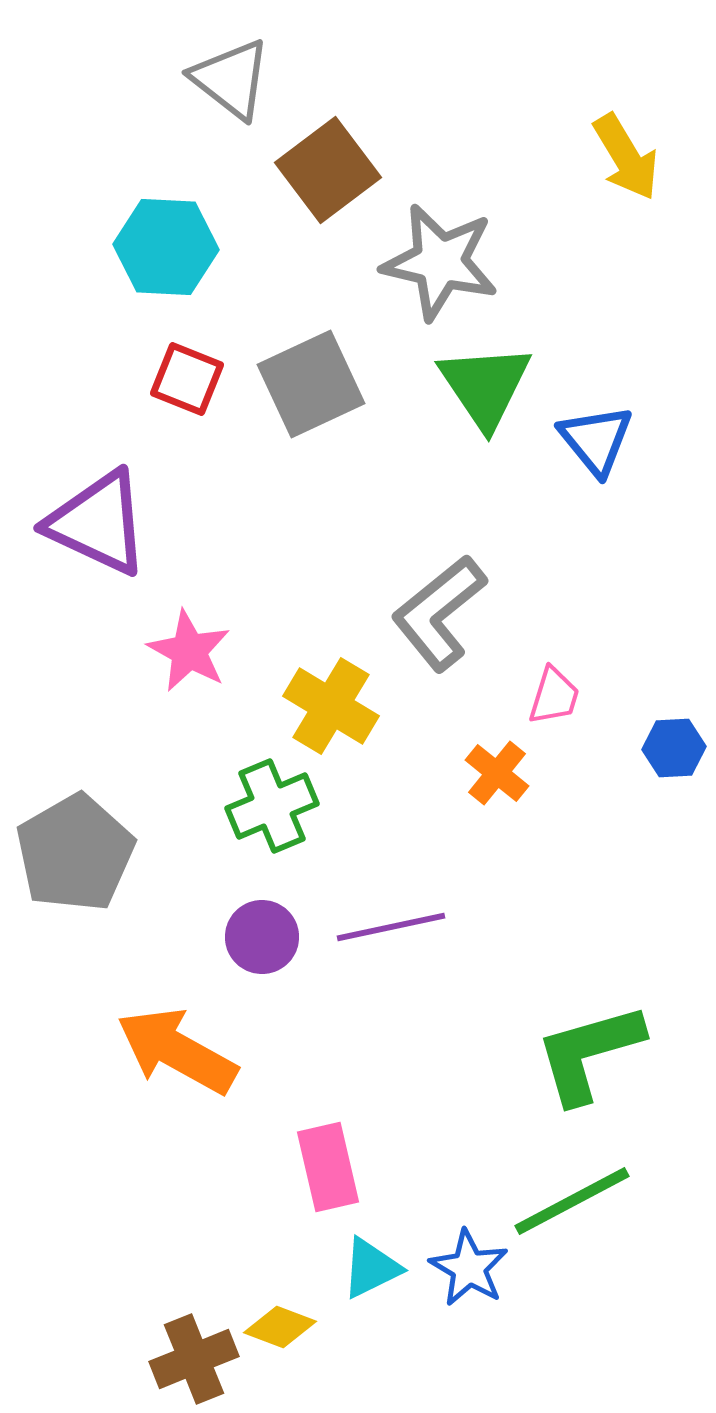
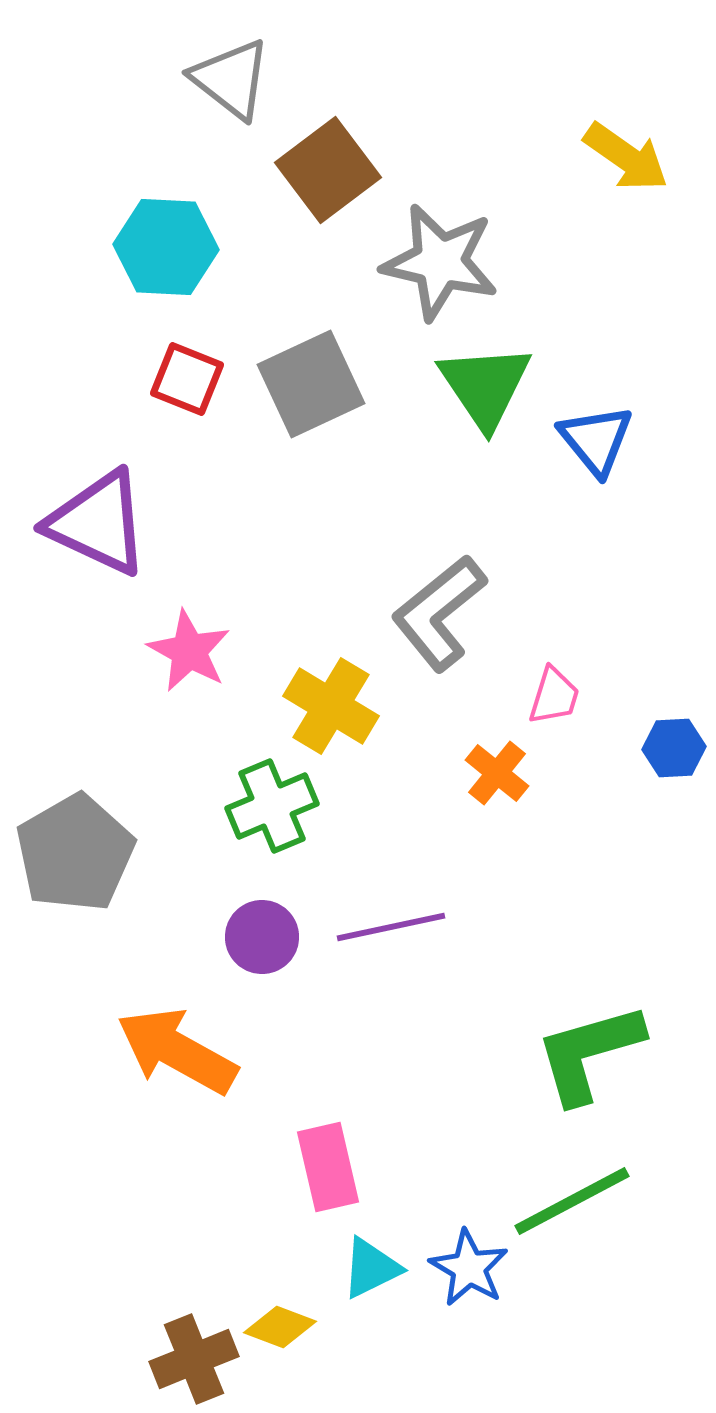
yellow arrow: rotated 24 degrees counterclockwise
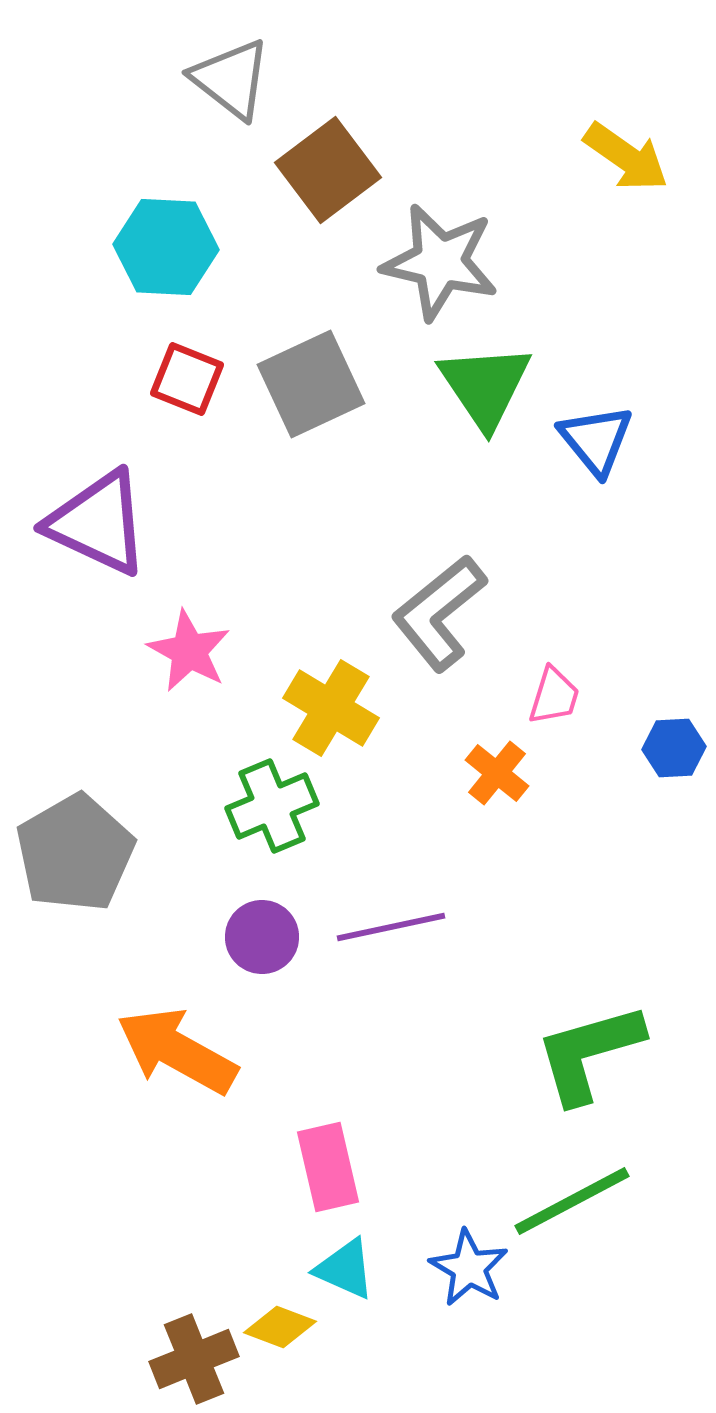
yellow cross: moved 2 px down
cyan triangle: moved 26 px left, 1 px down; rotated 50 degrees clockwise
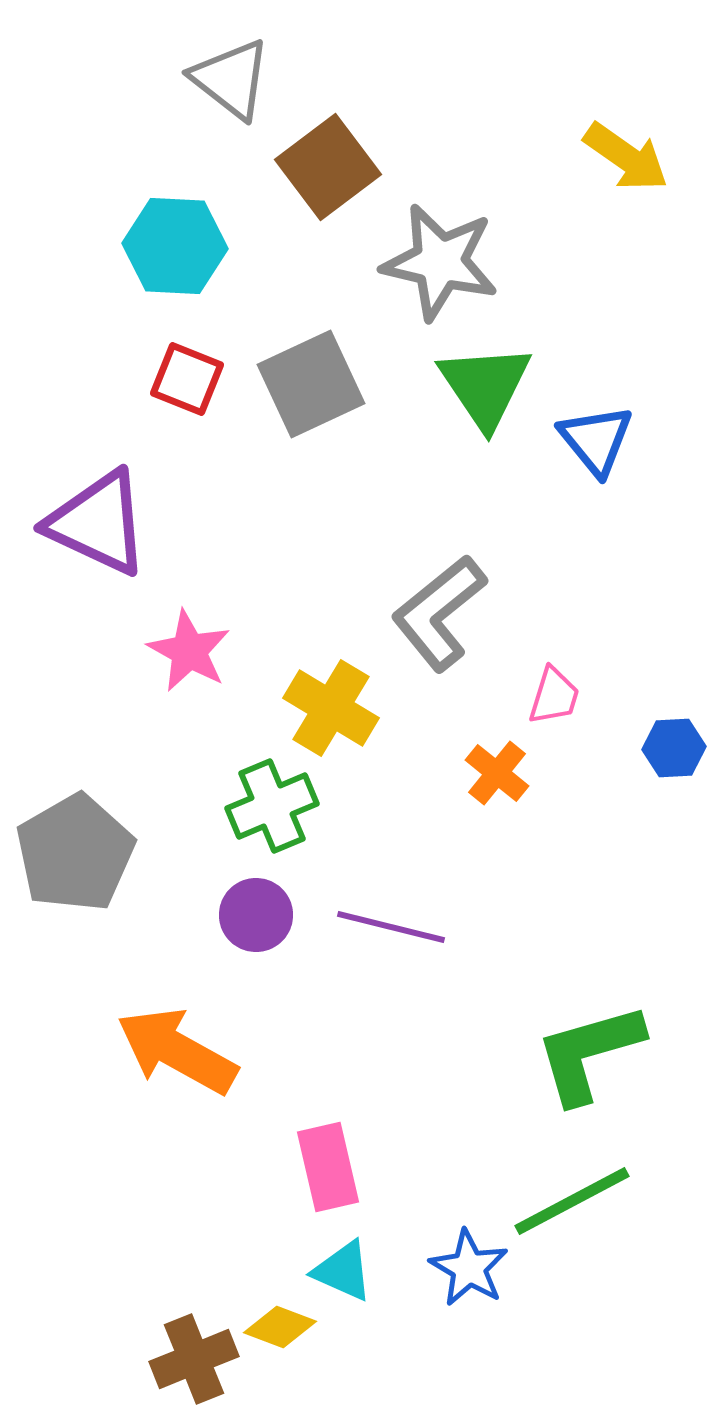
brown square: moved 3 px up
cyan hexagon: moved 9 px right, 1 px up
purple line: rotated 26 degrees clockwise
purple circle: moved 6 px left, 22 px up
cyan triangle: moved 2 px left, 2 px down
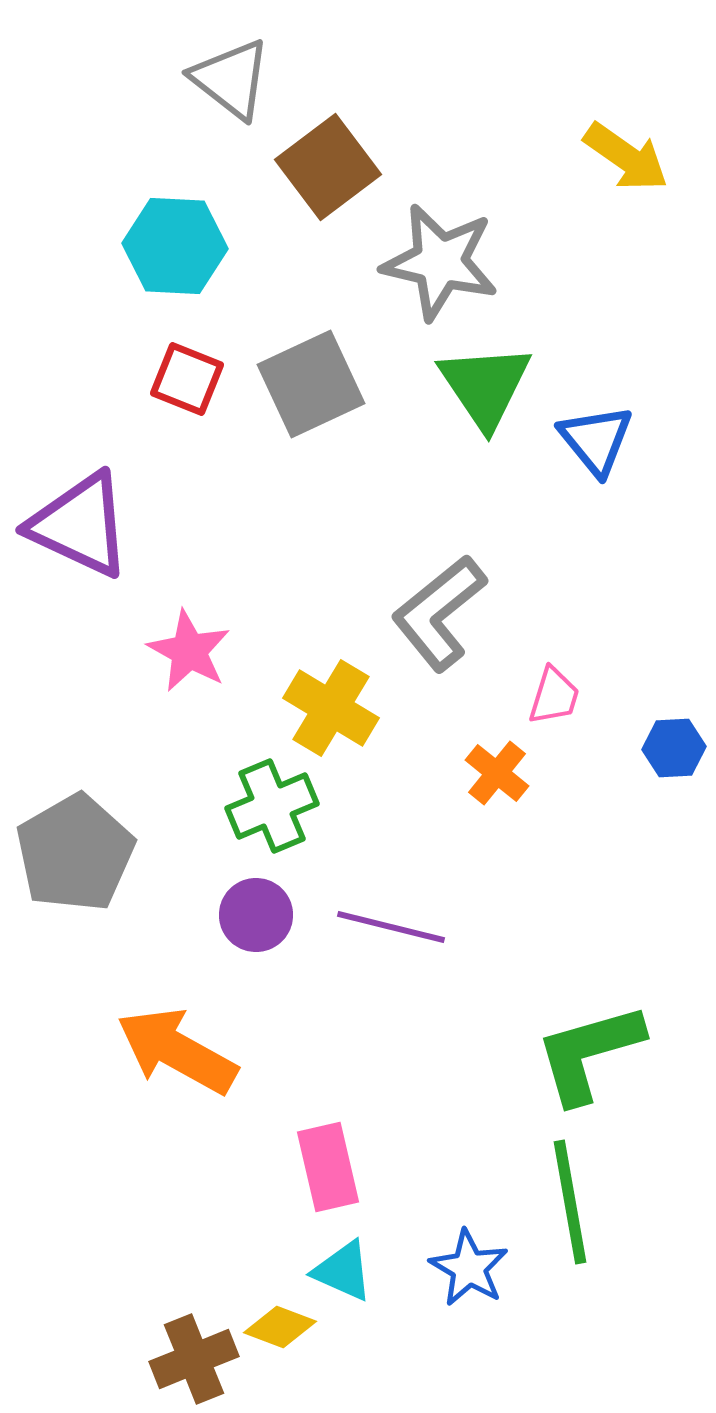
purple triangle: moved 18 px left, 2 px down
green line: moved 2 px left, 1 px down; rotated 72 degrees counterclockwise
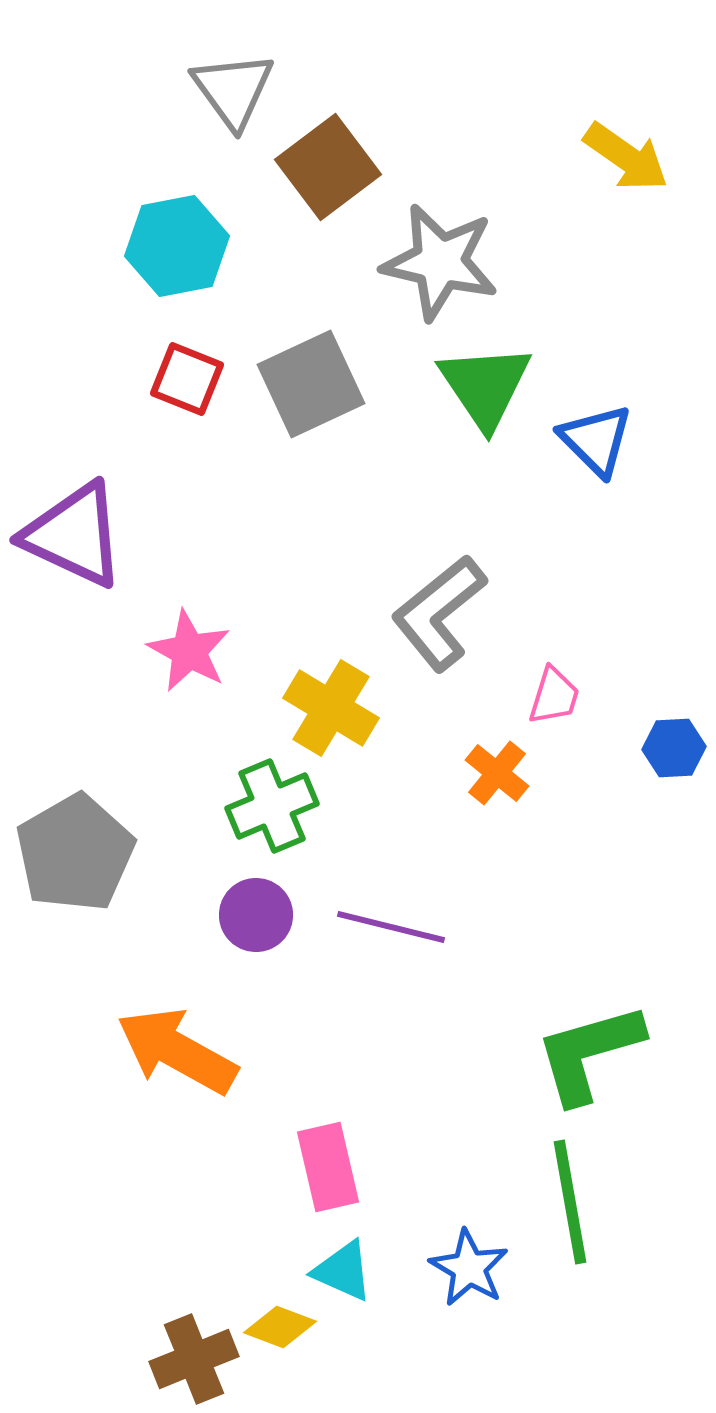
gray triangle: moved 2 px right, 11 px down; rotated 16 degrees clockwise
cyan hexagon: moved 2 px right; rotated 14 degrees counterclockwise
blue triangle: rotated 6 degrees counterclockwise
purple triangle: moved 6 px left, 10 px down
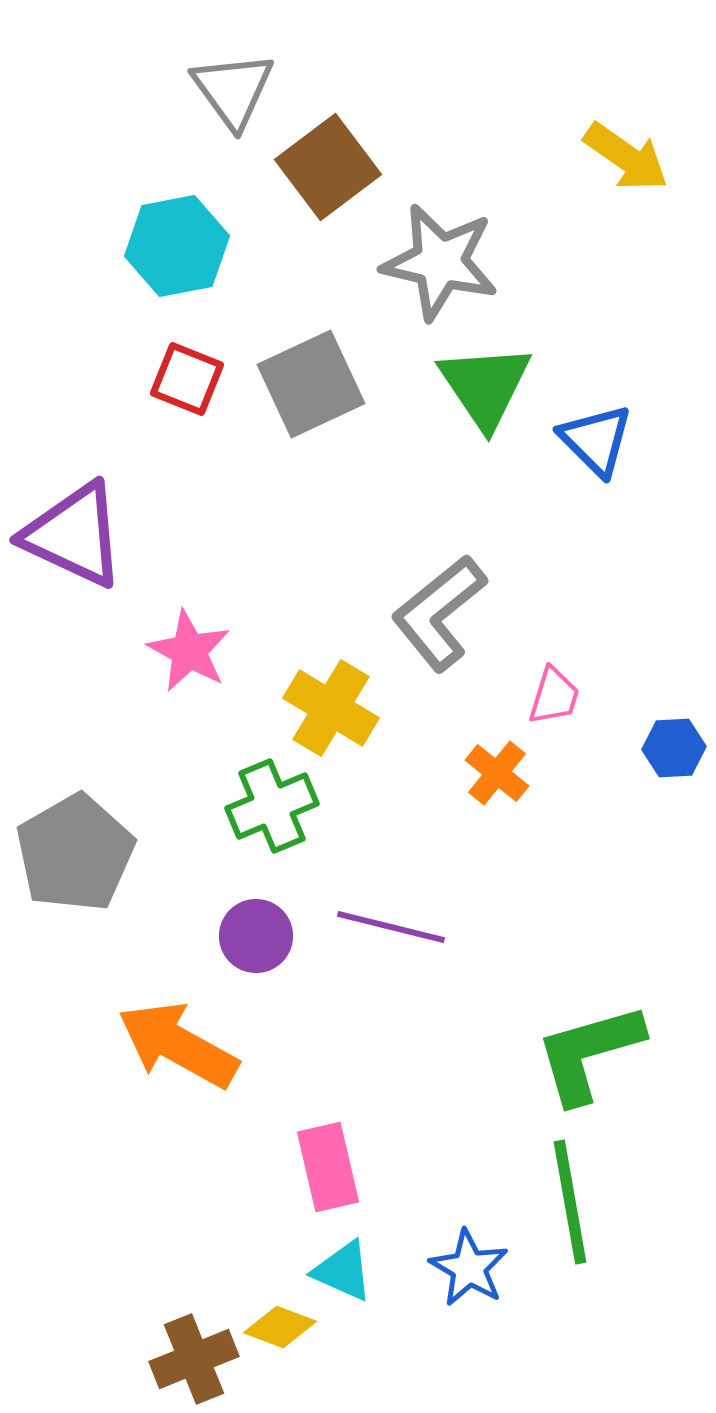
purple circle: moved 21 px down
orange arrow: moved 1 px right, 6 px up
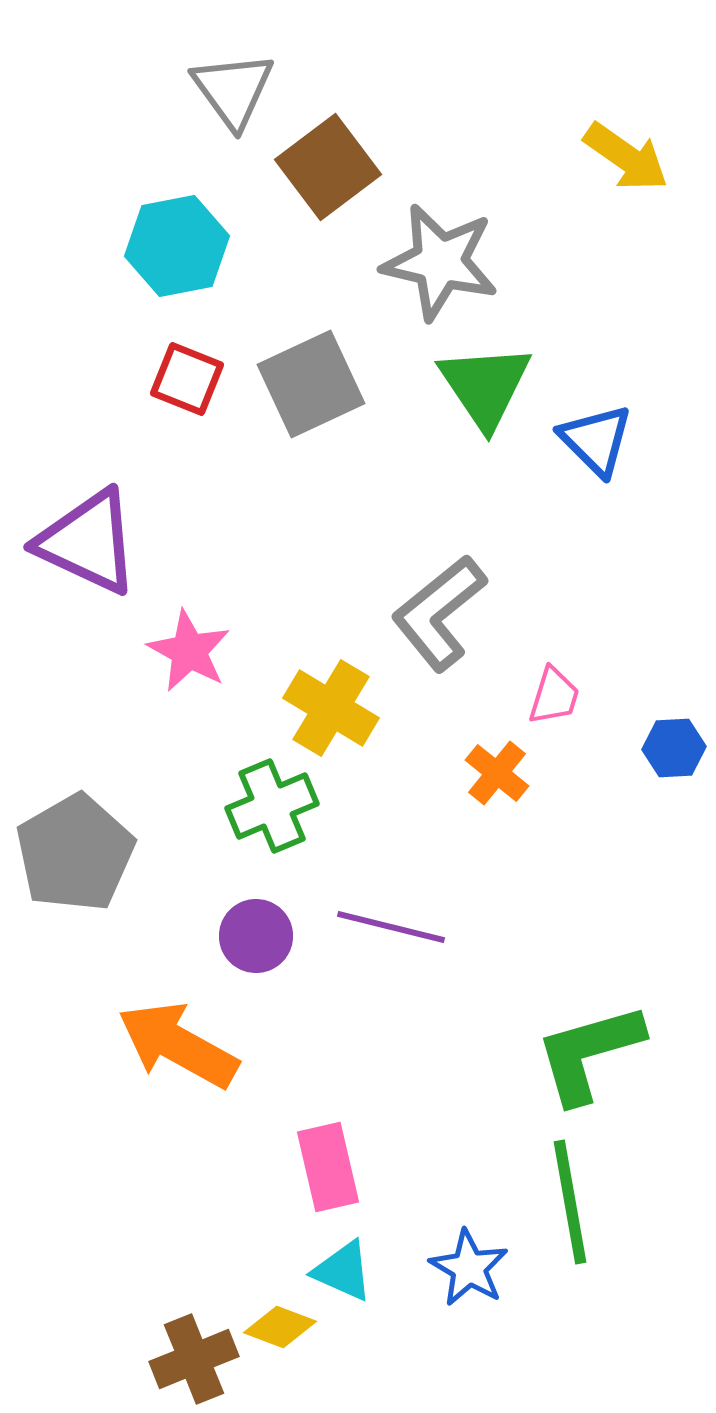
purple triangle: moved 14 px right, 7 px down
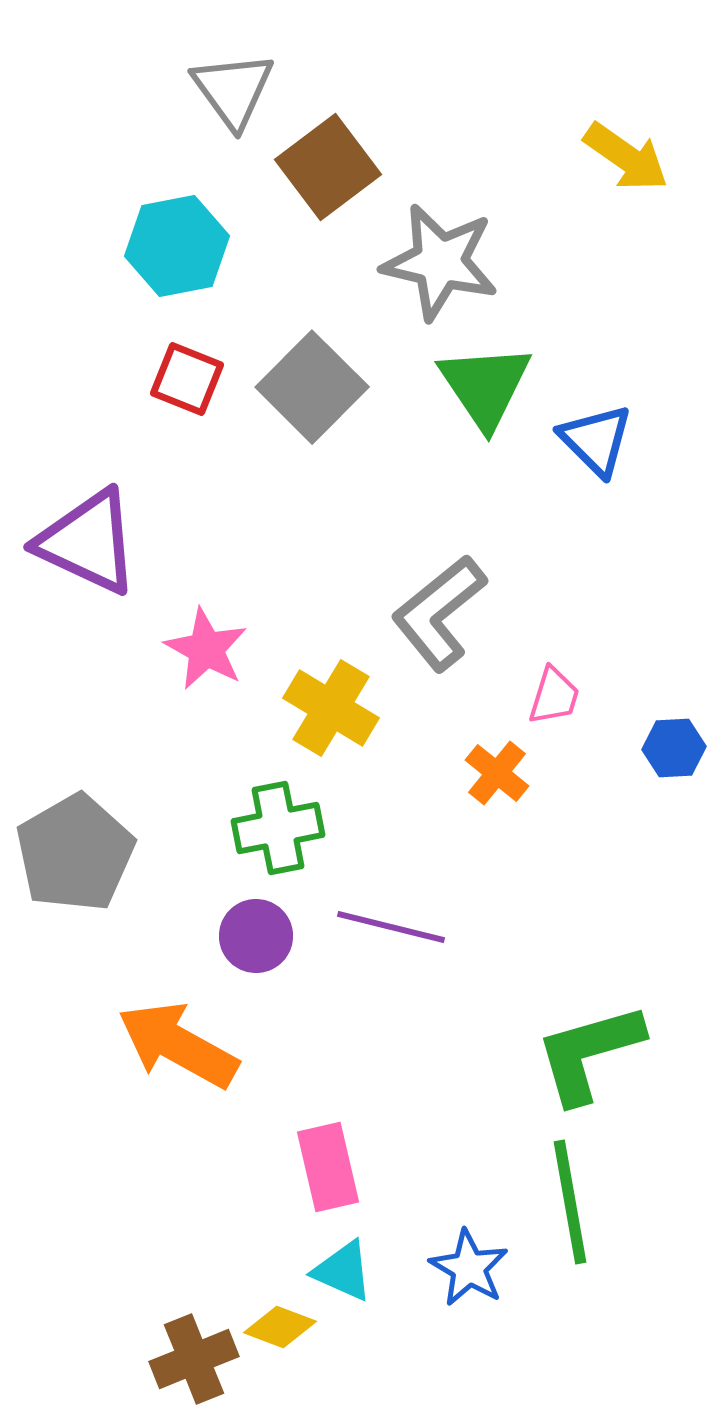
gray square: moved 1 px right, 3 px down; rotated 20 degrees counterclockwise
pink star: moved 17 px right, 2 px up
green cross: moved 6 px right, 22 px down; rotated 12 degrees clockwise
